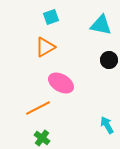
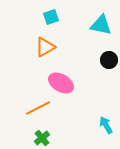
cyan arrow: moved 1 px left
green cross: rotated 14 degrees clockwise
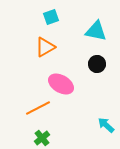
cyan triangle: moved 5 px left, 6 px down
black circle: moved 12 px left, 4 px down
pink ellipse: moved 1 px down
cyan arrow: rotated 18 degrees counterclockwise
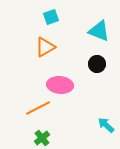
cyan triangle: moved 3 px right; rotated 10 degrees clockwise
pink ellipse: moved 1 px left, 1 px down; rotated 25 degrees counterclockwise
